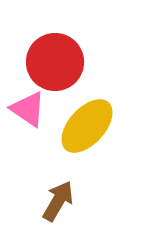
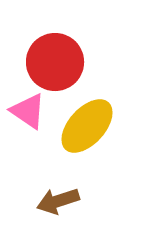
pink triangle: moved 2 px down
brown arrow: rotated 138 degrees counterclockwise
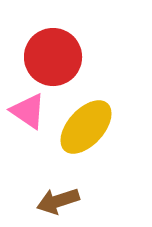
red circle: moved 2 px left, 5 px up
yellow ellipse: moved 1 px left, 1 px down
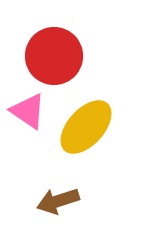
red circle: moved 1 px right, 1 px up
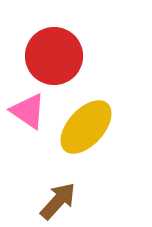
brown arrow: rotated 150 degrees clockwise
